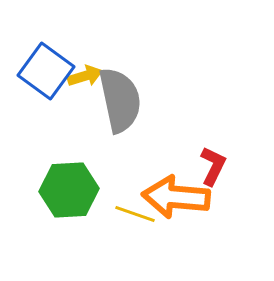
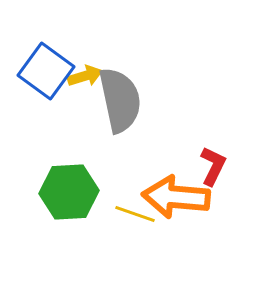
green hexagon: moved 2 px down
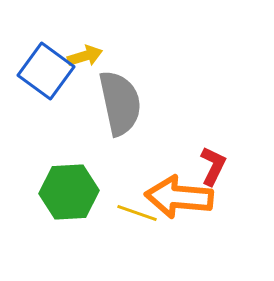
yellow arrow: moved 20 px up
gray semicircle: moved 3 px down
orange arrow: moved 3 px right
yellow line: moved 2 px right, 1 px up
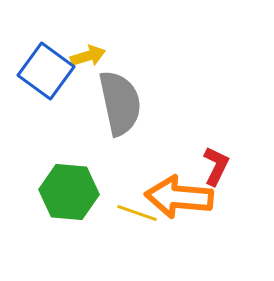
yellow arrow: moved 3 px right
red L-shape: moved 3 px right
green hexagon: rotated 8 degrees clockwise
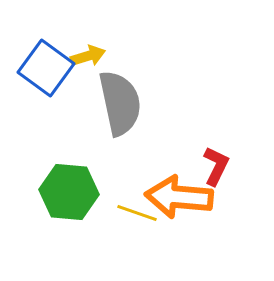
blue square: moved 3 px up
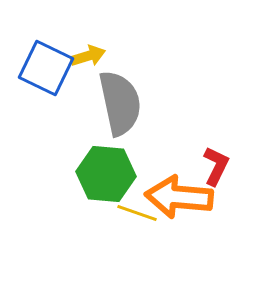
blue square: rotated 10 degrees counterclockwise
green hexagon: moved 37 px right, 18 px up
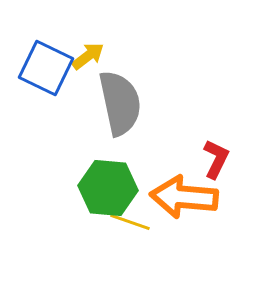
yellow arrow: rotated 20 degrees counterclockwise
red L-shape: moved 7 px up
green hexagon: moved 2 px right, 14 px down
orange arrow: moved 5 px right
yellow line: moved 7 px left, 9 px down
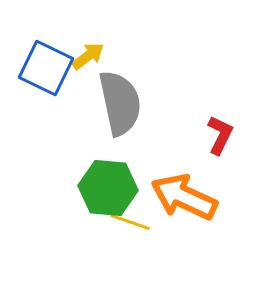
red L-shape: moved 4 px right, 24 px up
orange arrow: rotated 20 degrees clockwise
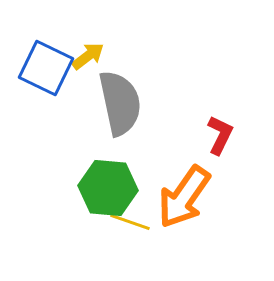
orange arrow: rotated 80 degrees counterclockwise
